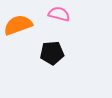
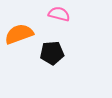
orange semicircle: moved 1 px right, 9 px down
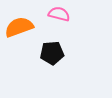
orange semicircle: moved 7 px up
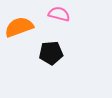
black pentagon: moved 1 px left
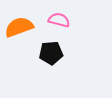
pink semicircle: moved 6 px down
